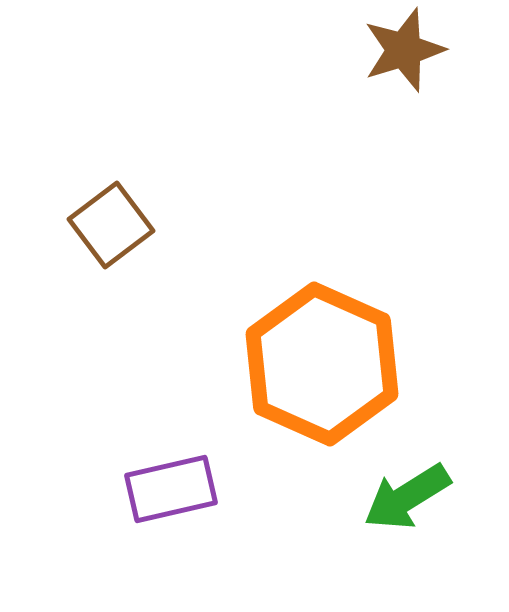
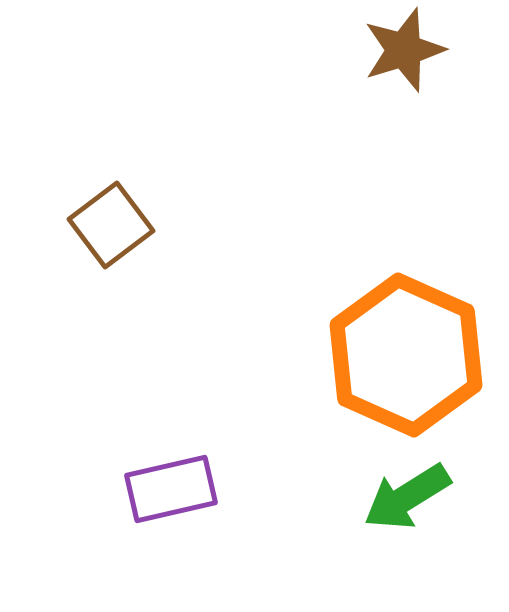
orange hexagon: moved 84 px right, 9 px up
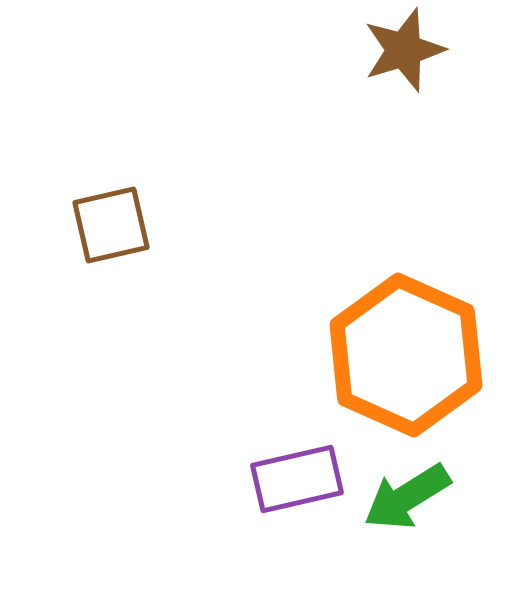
brown square: rotated 24 degrees clockwise
purple rectangle: moved 126 px right, 10 px up
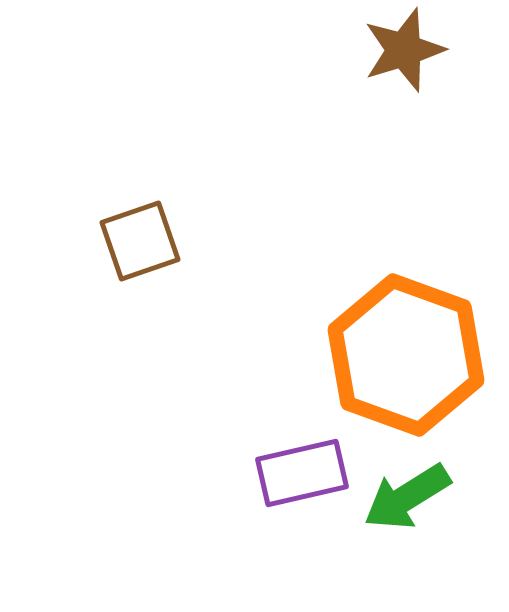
brown square: moved 29 px right, 16 px down; rotated 6 degrees counterclockwise
orange hexagon: rotated 4 degrees counterclockwise
purple rectangle: moved 5 px right, 6 px up
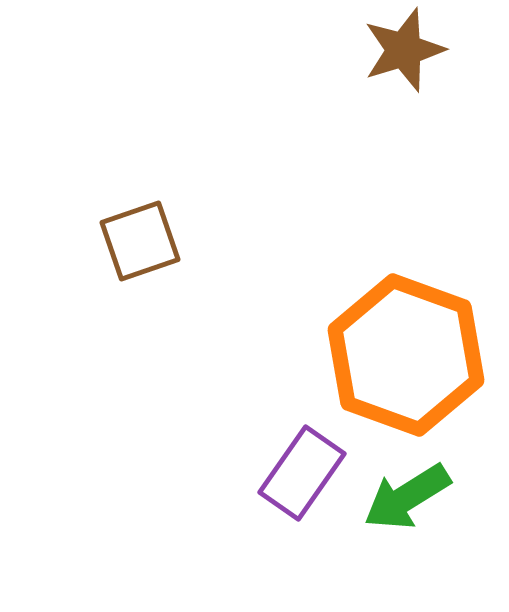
purple rectangle: rotated 42 degrees counterclockwise
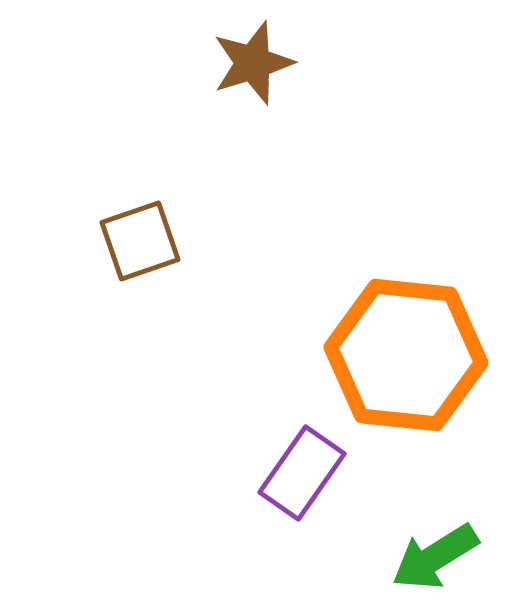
brown star: moved 151 px left, 13 px down
orange hexagon: rotated 14 degrees counterclockwise
green arrow: moved 28 px right, 60 px down
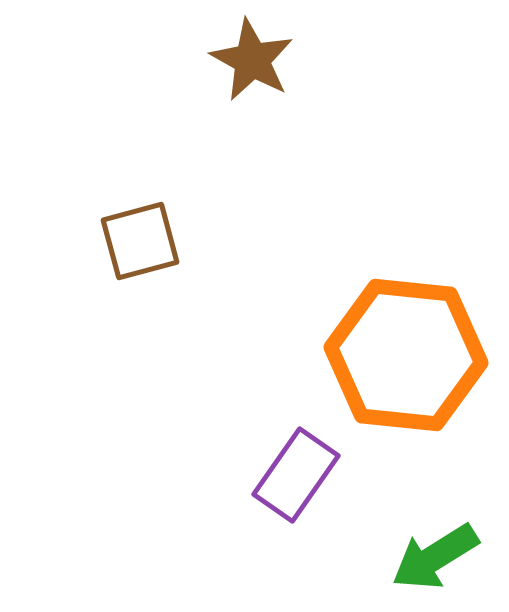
brown star: moved 1 px left, 3 px up; rotated 26 degrees counterclockwise
brown square: rotated 4 degrees clockwise
purple rectangle: moved 6 px left, 2 px down
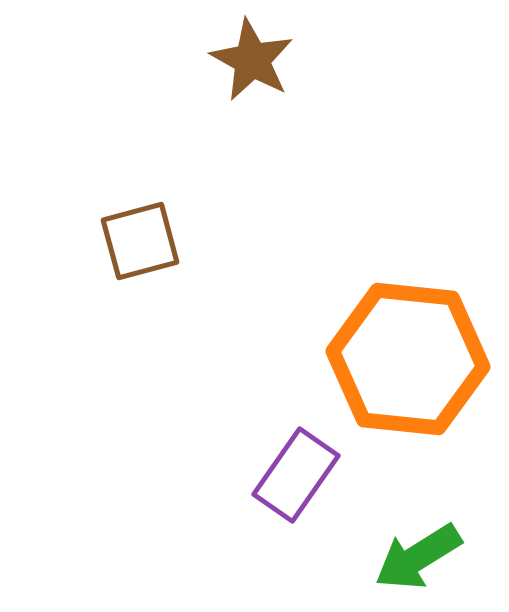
orange hexagon: moved 2 px right, 4 px down
green arrow: moved 17 px left
